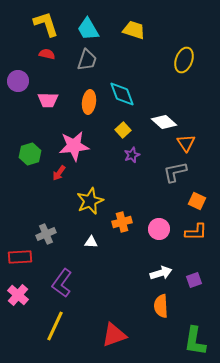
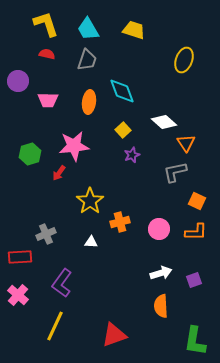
cyan diamond: moved 3 px up
yellow star: rotated 12 degrees counterclockwise
orange cross: moved 2 px left
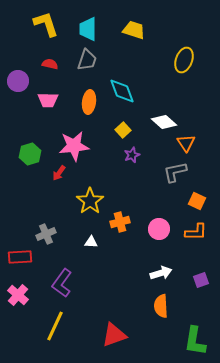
cyan trapezoid: rotated 30 degrees clockwise
red semicircle: moved 3 px right, 10 px down
purple square: moved 7 px right
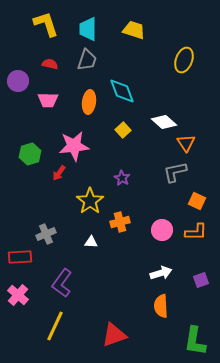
purple star: moved 10 px left, 23 px down; rotated 21 degrees counterclockwise
pink circle: moved 3 px right, 1 px down
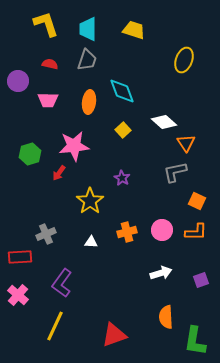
orange cross: moved 7 px right, 10 px down
orange semicircle: moved 5 px right, 11 px down
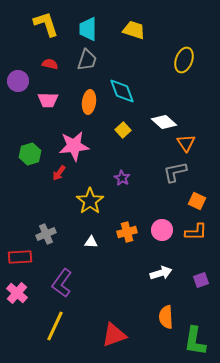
pink cross: moved 1 px left, 2 px up
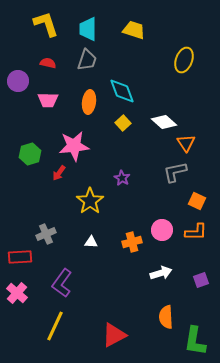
red semicircle: moved 2 px left, 1 px up
yellow square: moved 7 px up
orange cross: moved 5 px right, 10 px down
red triangle: rotated 8 degrees counterclockwise
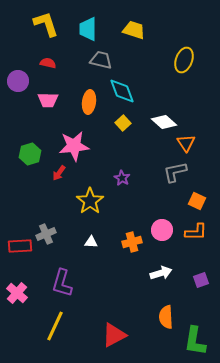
gray trapezoid: moved 14 px right; rotated 95 degrees counterclockwise
red rectangle: moved 11 px up
purple L-shape: rotated 20 degrees counterclockwise
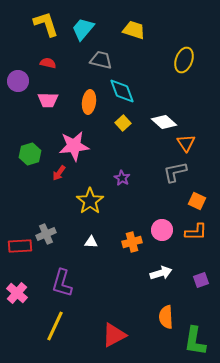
cyan trapezoid: moved 5 px left; rotated 40 degrees clockwise
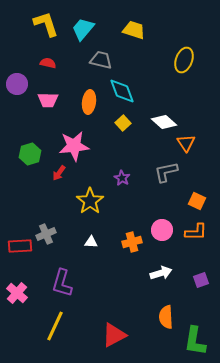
purple circle: moved 1 px left, 3 px down
gray L-shape: moved 9 px left
